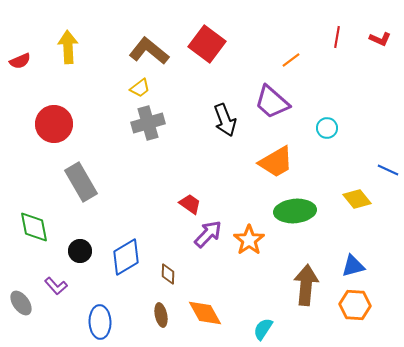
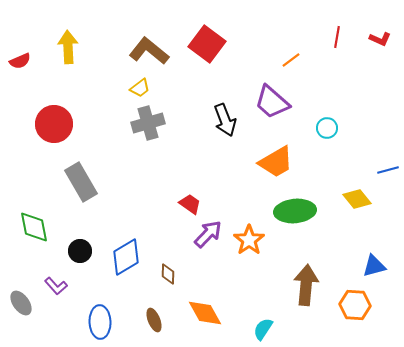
blue line: rotated 40 degrees counterclockwise
blue triangle: moved 21 px right
brown ellipse: moved 7 px left, 5 px down; rotated 10 degrees counterclockwise
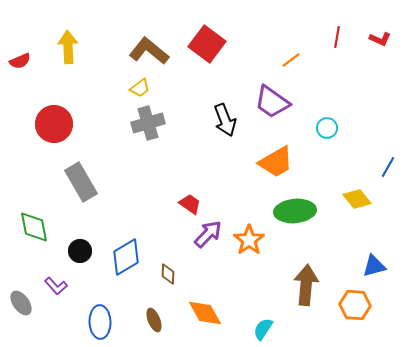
purple trapezoid: rotated 6 degrees counterclockwise
blue line: moved 3 px up; rotated 45 degrees counterclockwise
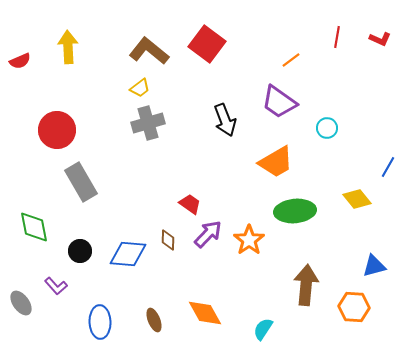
purple trapezoid: moved 7 px right
red circle: moved 3 px right, 6 px down
blue diamond: moved 2 px right, 3 px up; rotated 36 degrees clockwise
brown diamond: moved 34 px up
orange hexagon: moved 1 px left, 2 px down
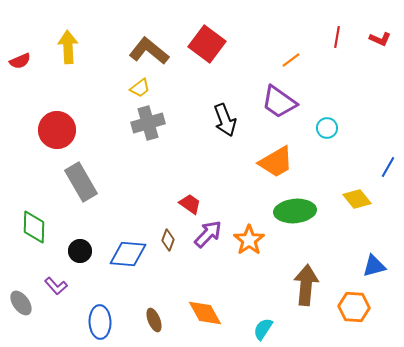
green diamond: rotated 12 degrees clockwise
brown diamond: rotated 20 degrees clockwise
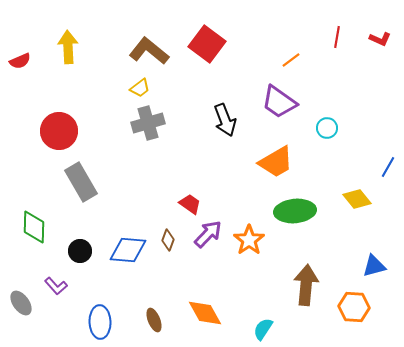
red circle: moved 2 px right, 1 px down
blue diamond: moved 4 px up
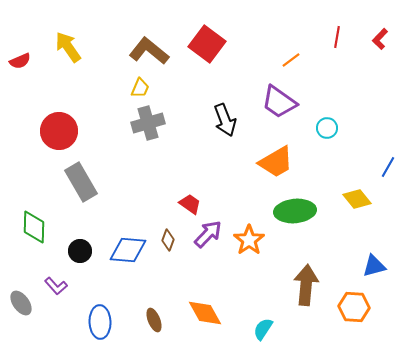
red L-shape: rotated 110 degrees clockwise
yellow arrow: rotated 32 degrees counterclockwise
yellow trapezoid: rotated 30 degrees counterclockwise
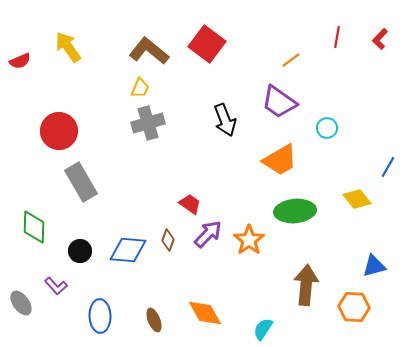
orange trapezoid: moved 4 px right, 2 px up
blue ellipse: moved 6 px up
